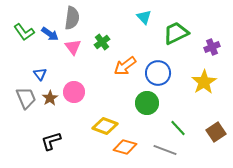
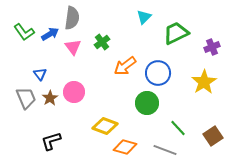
cyan triangle: rotated 28 degrees clockwise
blue arrow: rotated 66 degrees counterclockwise
brown square: moved 3 px left, 4 px down
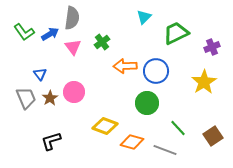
orange arrow: rotated 35 degrees clockwise
blue circle: moved 2 px left, 2 px up
orange diamond: moved 7 px right, 5 px up
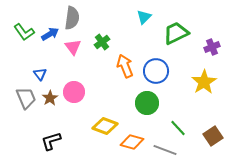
orange arrow: rotated 70 degrees clockwise
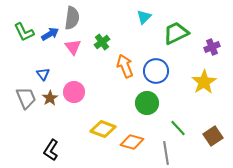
green L-shape: rotated 10 degrees clockwise
blue triangle: moved 3 px right
yellow diamond: moved 2 px left, 3 px down
black L-shape: moved 9 px down; rotated 40 degrees counterclockwise
gray line: moved 1 px right, 3 px down; rotated 60 degrees clockwise
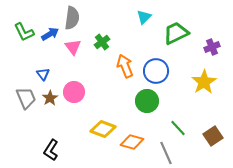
green circle: moved 2 px up
gray line: rotated 15 degrees counterclockwise
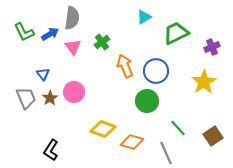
cyan triangle: rotated 14 degrees clockwise
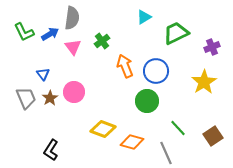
green cross: moved 1 px up
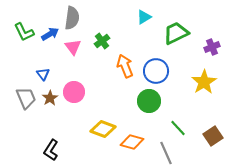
green circle: moved 2 px right
